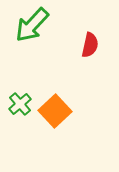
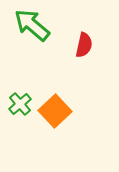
green arrow: rotated 87 degrees clockwise
red semicircle: moved 6 px left
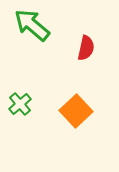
red semicircle: moved 2 px right, 3 px down
orange square: moved 21 px right
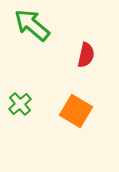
red semicircle: moved 7 px down
orange square: rotated 16 degrees counterclockwise
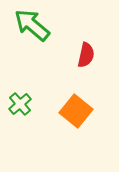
orange square: rotated 8 degrees clockwise
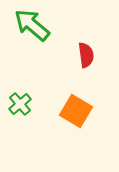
red semicircle: rotated 20 degrees counterclockwise
orange square: rotated 8 degrees counterclockwise
